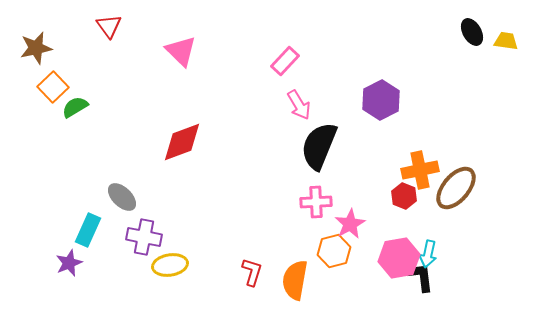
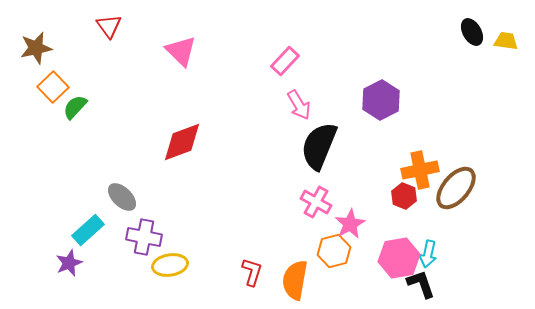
green semicircle: rotated 16 degrees counterclockwise
pink cross: rotated 32 degrees clockwise
cyan rectangle: rotated 24 degrees clockwise
black L-shape: moved 7 px down; rotated 12 degrees counterclockwise
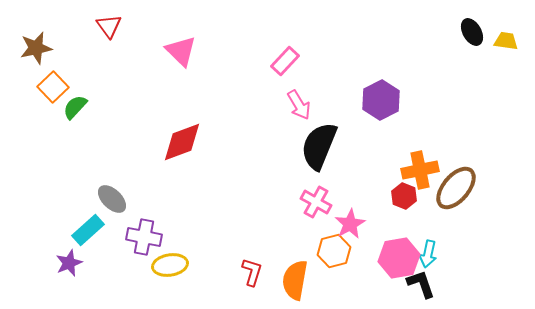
gray ellipse: moved 10 px left, 2 px down
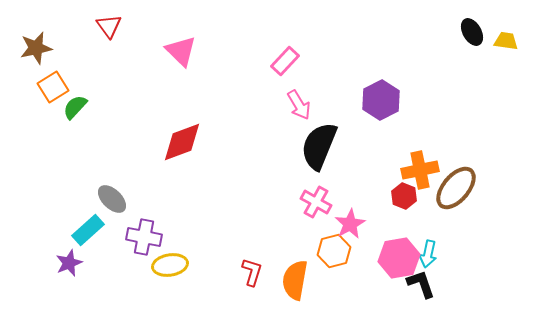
orange square: rotated 12 degrees clockwise
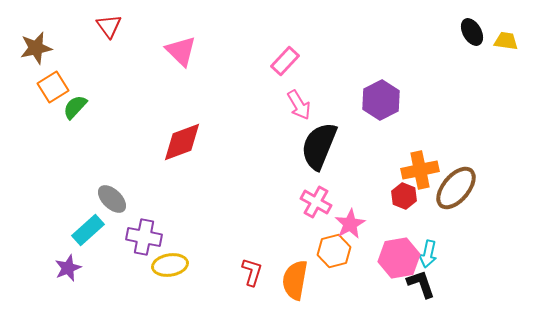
purple star: moved 1 px left, 5 px down
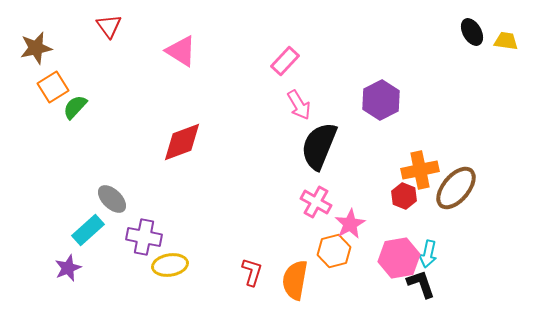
pink triangle: rotated 12 degrees counterclockwise
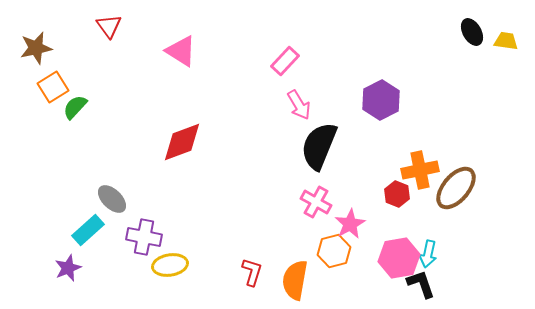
red hexagon: moved 7 px left, 2 px up
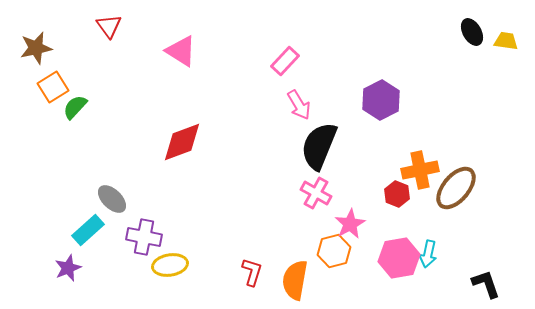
pink cross: moved 9 px up
black L-shape: moved 65 px right
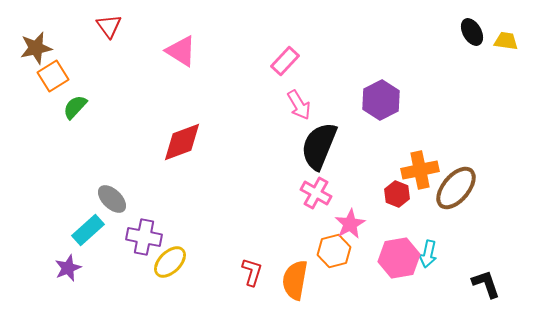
orange square: moved 11 px up
yellow ellipse: moved 3 px up; rotated 36 degrees counterclockwise
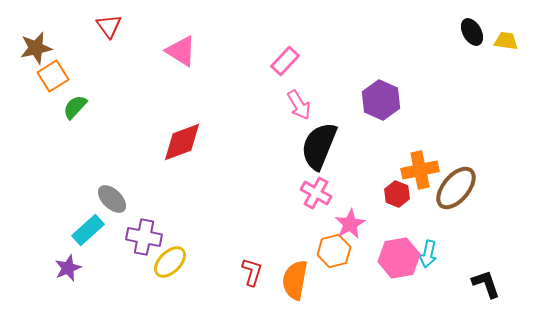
purple hexagon: rotated 9 degrees counterclockwise
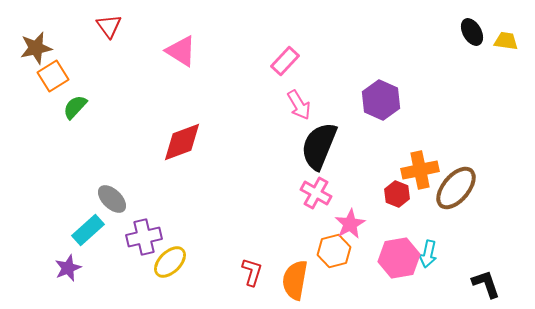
purple cross: rotated 24 degrees counterclockwise
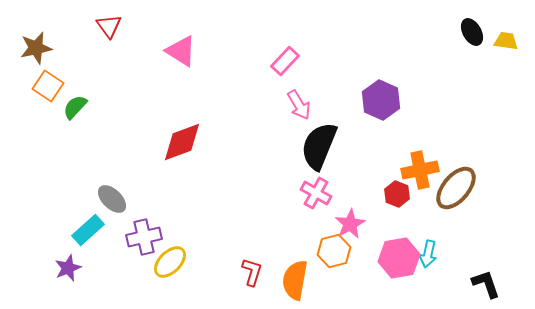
orange square: moved 5 px left, 10 px down; rotated 24 degrees counterclockwise
